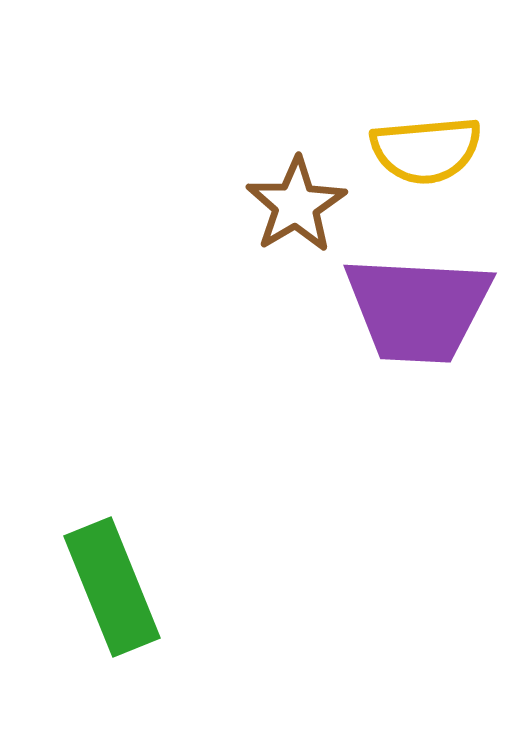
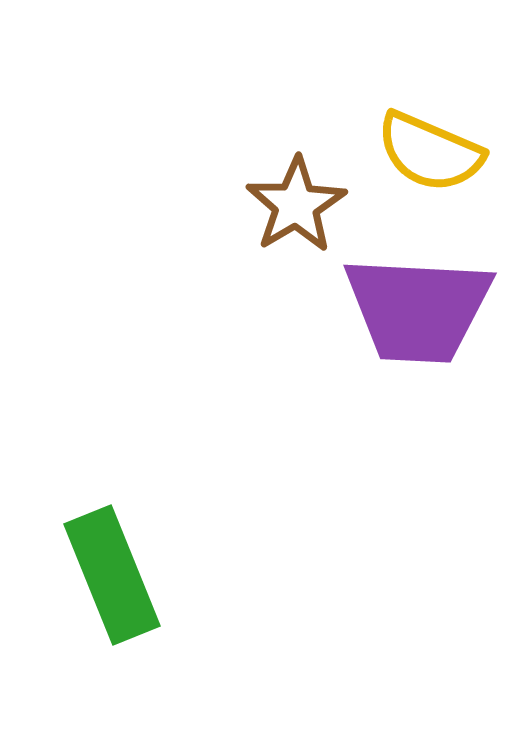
yellow semicircle: moved 4 px right, 2 px down; rotated 28 degrees clockwise
green rectangle: moved 12 px up
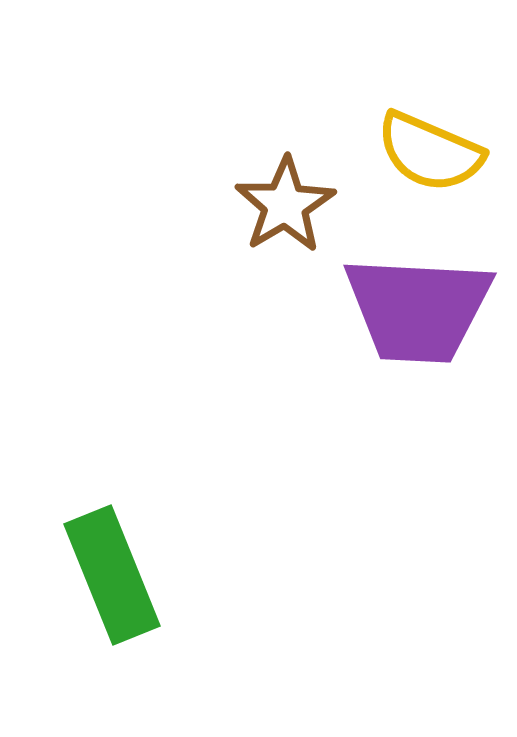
brown star: moved 11 px left
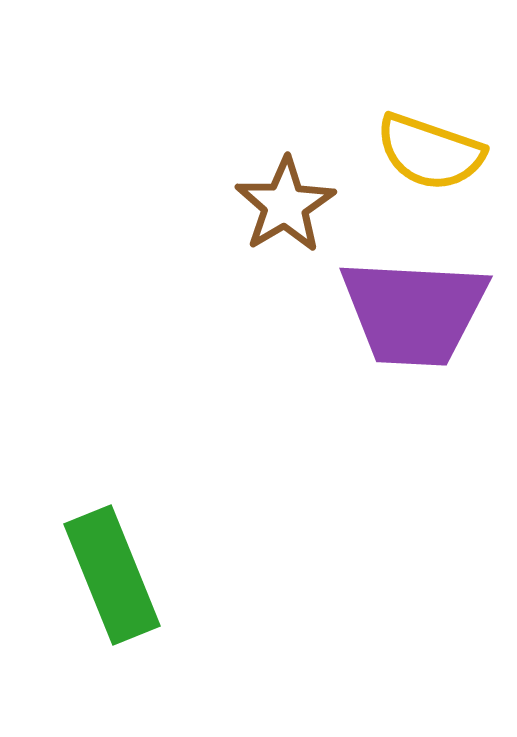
yellow semicircle: rotated 4 degrees counterclockwise
purple trapezoid: moved 4 px left, 3 px down
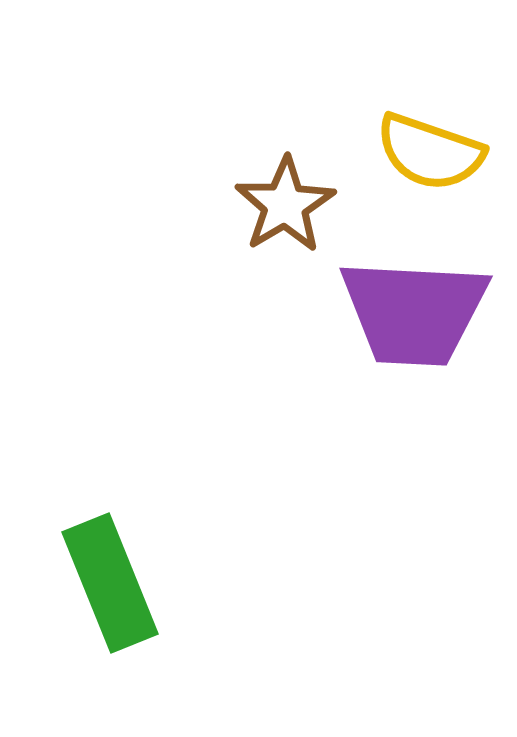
green rectangle: moved 2 px left, 8 px down
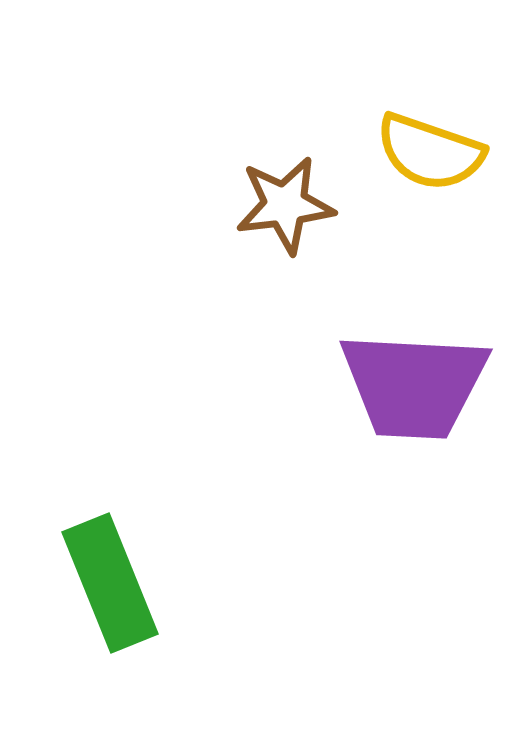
brown star: rotated 24 degrees clockwise
purple trapezoid: moved 73 px down
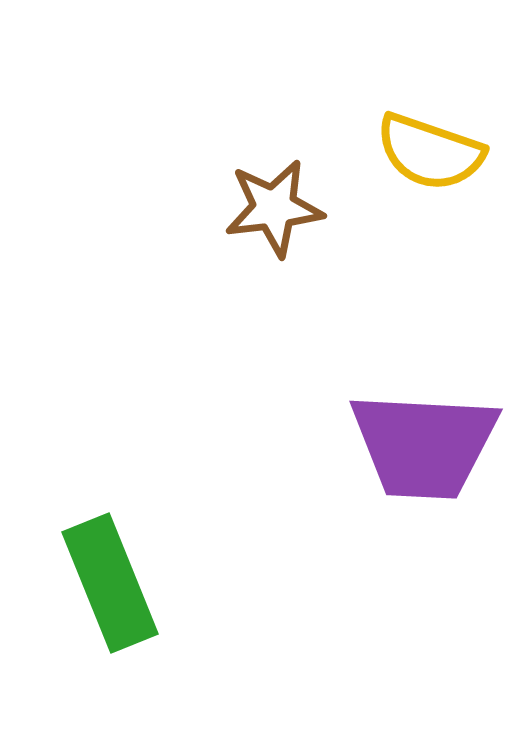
brown star: moved 11 px left, 3 px down
purple trapezoid: moved 10 px right, 60 px down
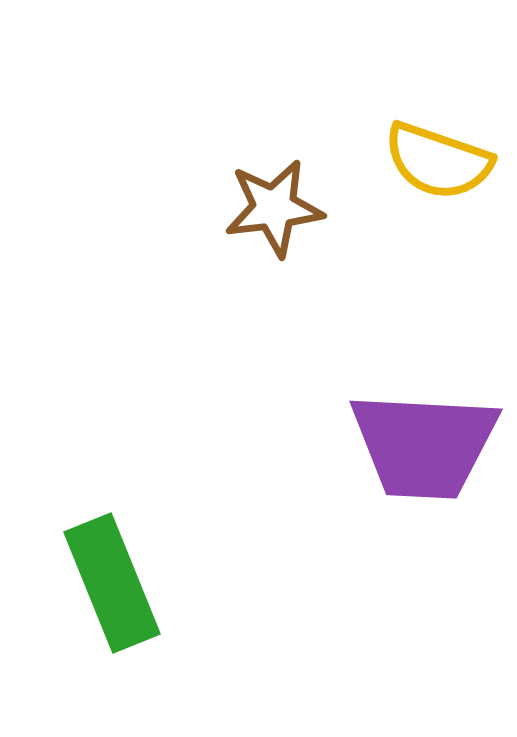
yellow semicircle: moved 8 px right, 9 px down
green rectangle: moved 2 px right
